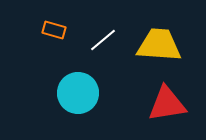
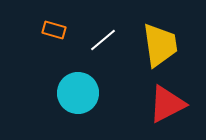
yellow trapezoid: moved 1 px right; rotated 78 degrees clockwise
red triangle: rotated 18 degrees counterclockwise
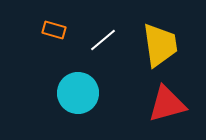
red triangle: rotated 12 degrees clockwise
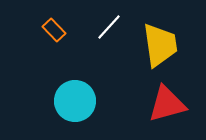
orange rectangle: rotated 30 degrees clockwise
white line: moved 6 px right, 13 px up; rotated 8 degrees counterclockwise
cyan circle: moved 3 px left, 8 px down
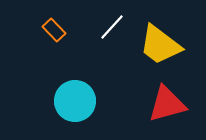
white line: moved 3 px right
yellow trapezoid: rotated 135 degrees clockwise
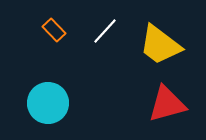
white line: moved 7 px left, 4 px down
cyan circle: moved 27 px left, 2 px down
